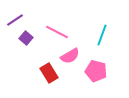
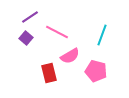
purple line: moved 15 px right, 3 px up
red rectangle: rotated 18 degrees clockwise
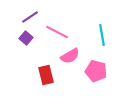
cyan line: rotated 30 degrees counterclockwise
red rectangle: moved 3 px left, 2 px down
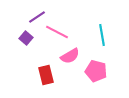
purple line: moved 7 px right
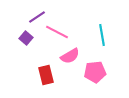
pink pentagon: moved 1 px left, 1 px down; rotated 20 degrees counterclockwise
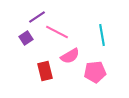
purple square: rotated 16 degrees clockwise
red rectangle: moved 1 px left, 4 px up
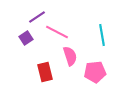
pink semicircle: rotated 78 degrees counterclockwise
red rectangle: moved 1 px down
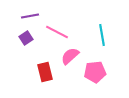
purple line: moved 7 px left, 1 px up; rotated 24 degrees clockwise
pink semicircle: rotated 114 degrees counterclockwise
